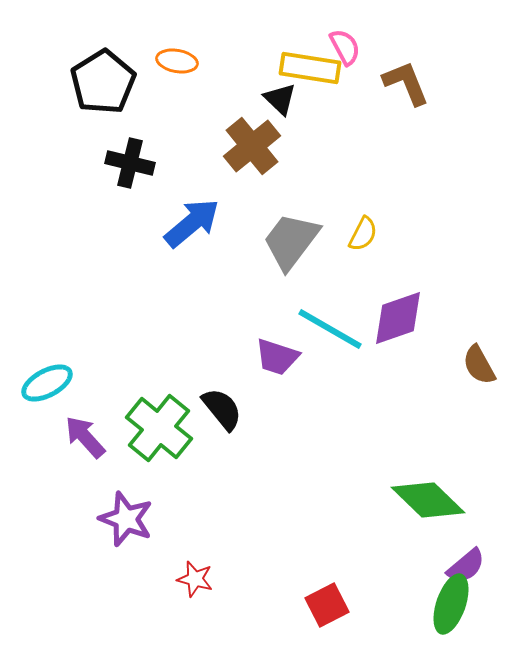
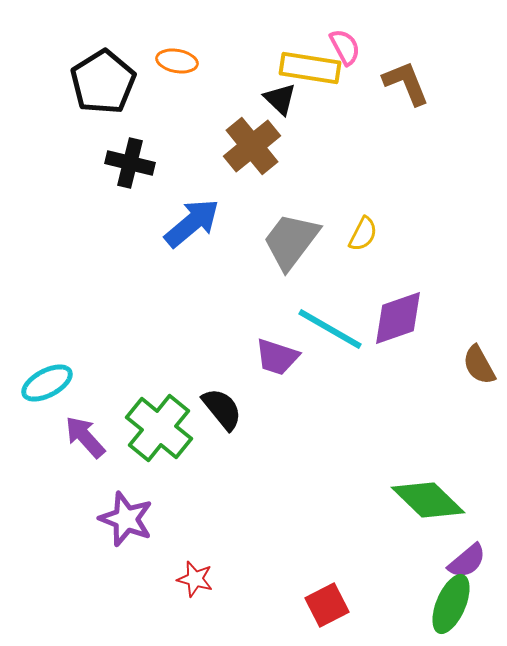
purple semicircle: moved 1 px right, 5 px up
green ellipse: rotated 4 degrees clockwise
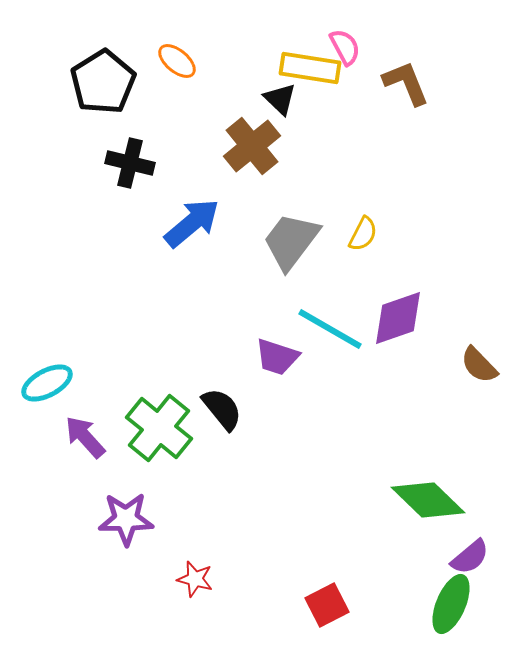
orange ellipse: rotated 30 degrees clockwise
brown semicircle: rotated 15 degrees counterclockwise
purple star: rotated 22 degrees counterclockwise
purple semicircle: moved 3 px right, 4 px up
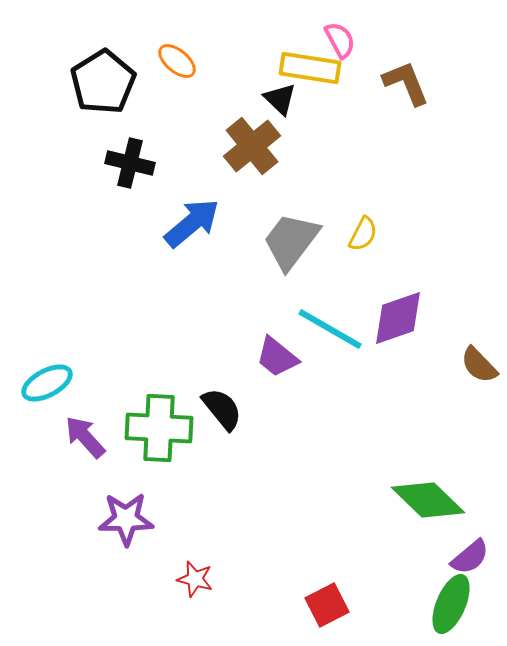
pink semicircle: moved 5 px left, 7 px up
purple trapezoid: rotated 21 degrees clockwise
green cross: rotated 36 degrees counterclockwise
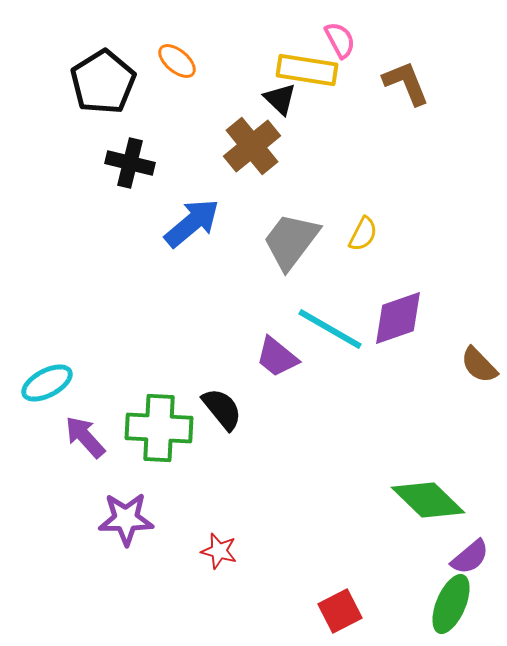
yellow rectangle: moved 3 px left, 2 px down
red star: moved 24 px right, 28 px up
red square: moved 13 px right, 6 px down
